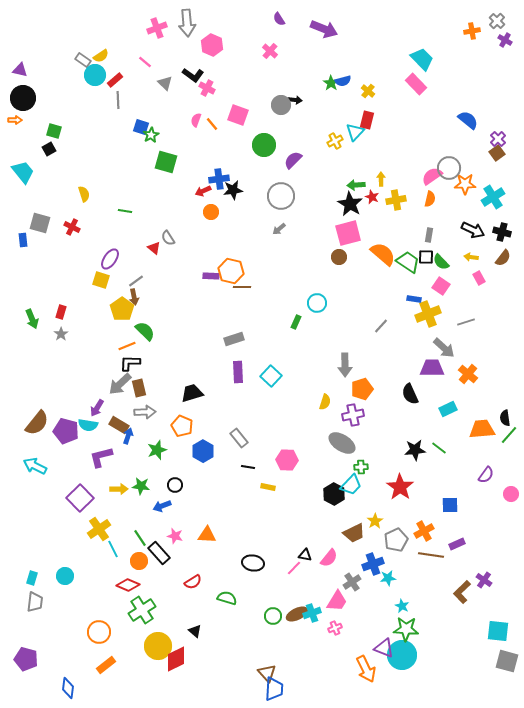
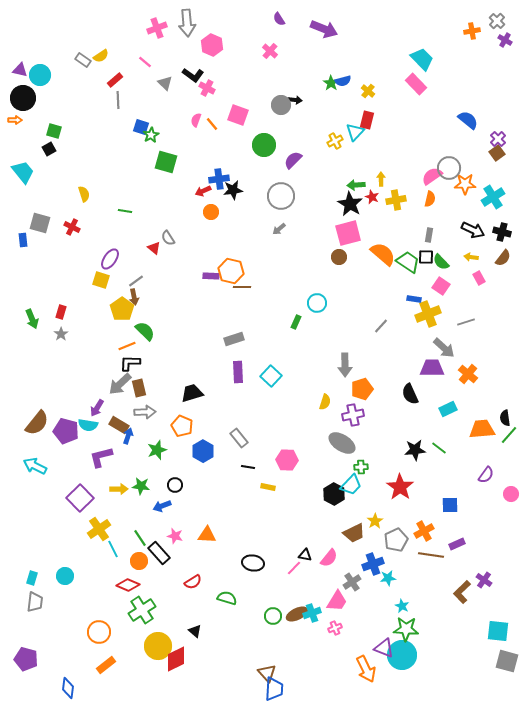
cyan circle at (95, 75): moved 55 px left
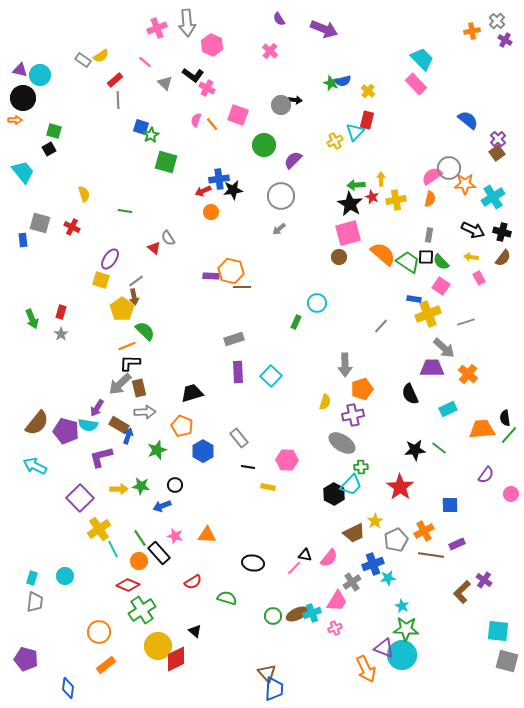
green star at (331, 83): rotated 14 degrees counterclockwise
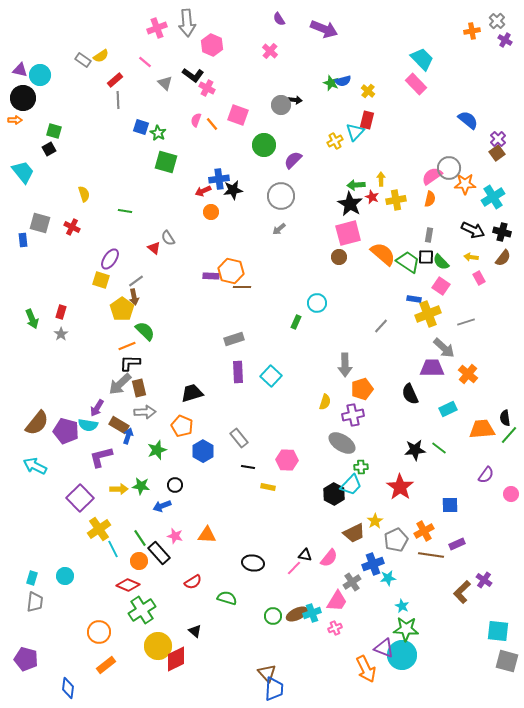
green star at (151, 135): moved 7 px right, 2 px up; rotated 14 degrees counterclockwise
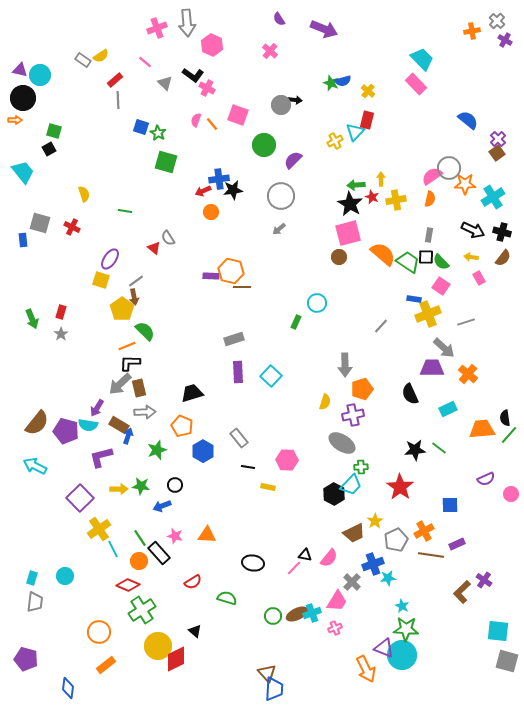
purple semicircle at (486, 475): moved 4 px down; rotated 30 degrees clockwise
gray cross at (352, 582): rotated 12 degrees counterclockwise
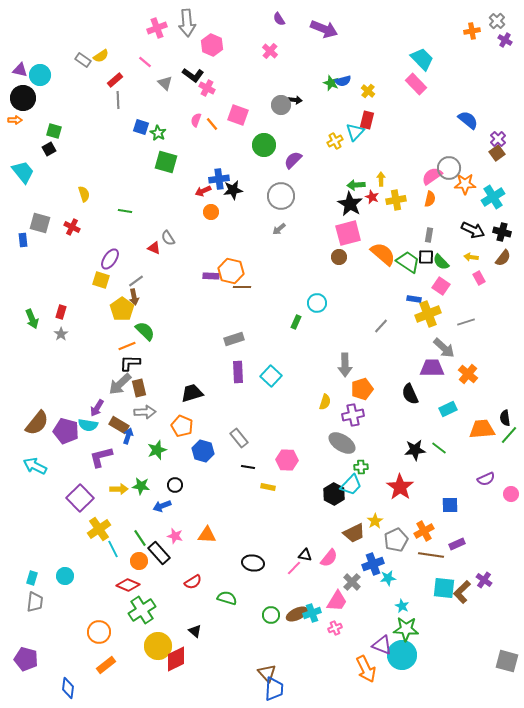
red triangle at (154, 248): rotated 16 degrees counterclockwise
blue hexagon at (203, 451): rotated 15 degrees counterclockwise
green circle at (273, 616): moved 2 px left, 1 px up
cyan square at (498, 631): moved 54 px left, 43 px up
purple triangle at (384, 648): moved 2 px left, 3 px up
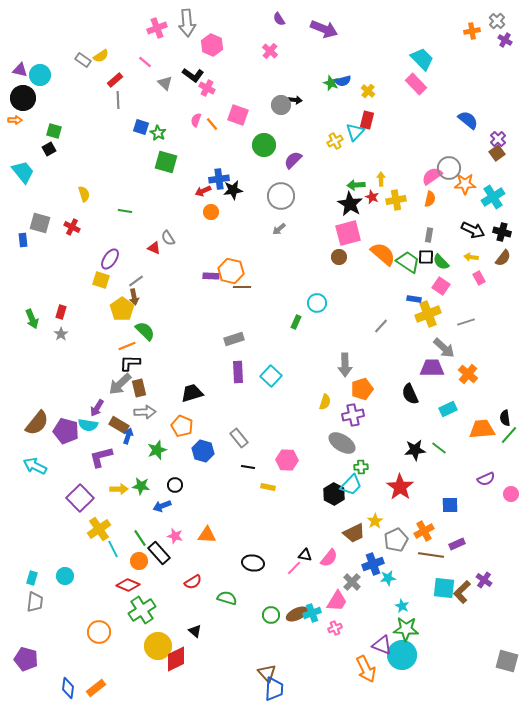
orange rectangle at (106, 665): moved 10 px left, 23 px down
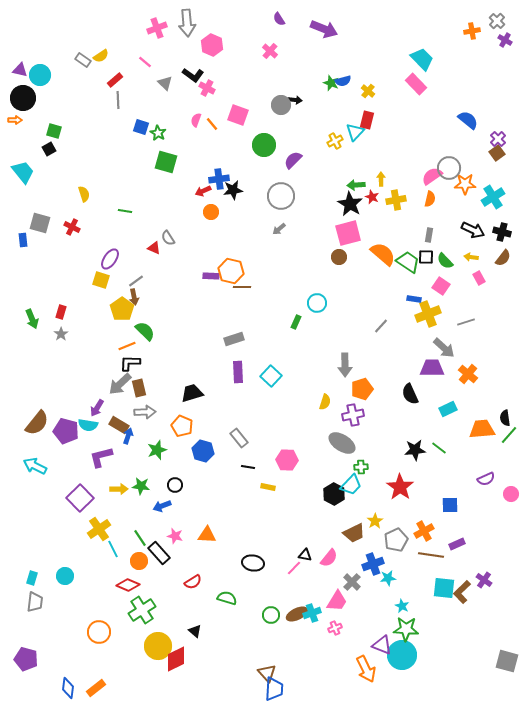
green semicircle at (441, 262): moved 4 px right, 1 px up
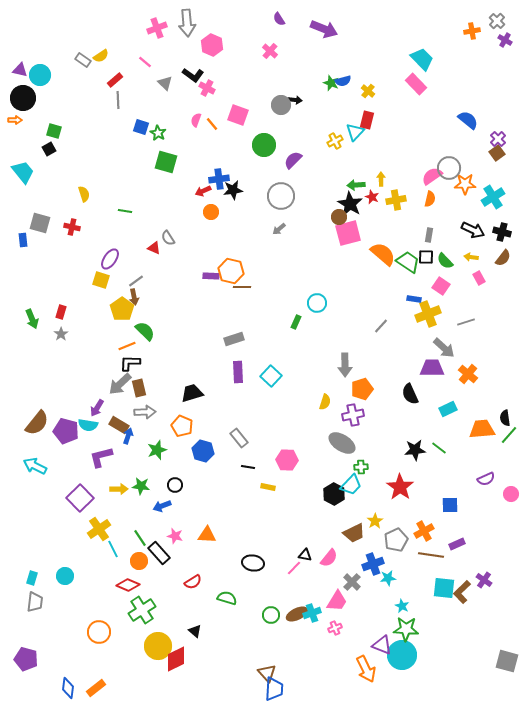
red cross at (72, 227): rotated 14 degrees counterclockwise
brown circle at (339, 257): moved 40 px up
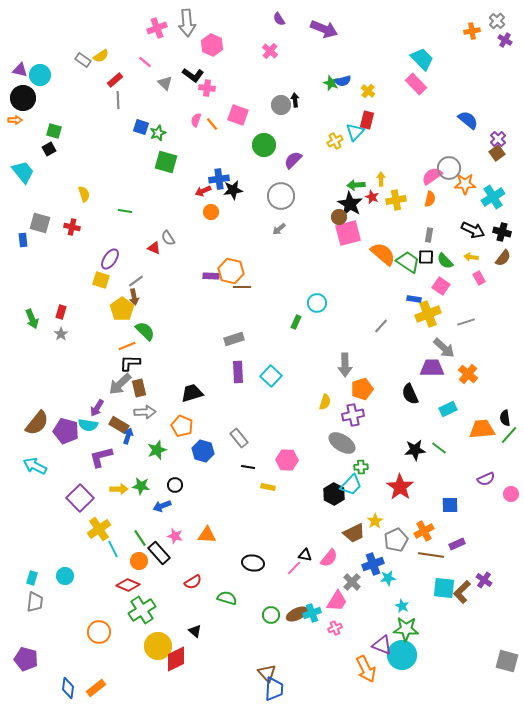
pink cross at (207, 88): rotated 21 degrees counterclockwise
black arrow at (295, 100): rotated 104 degrees counterclockwise
green star at (158, 133): rotated 21 degrees clockwise
